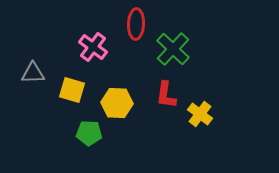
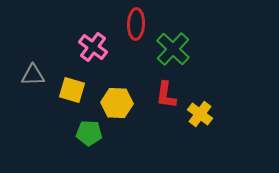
gray triangle: moved 2 px down
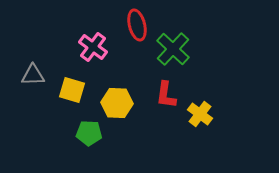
red ellipse: moved 1 px right, 1 px down; rotated 16 degrees counterclockwise
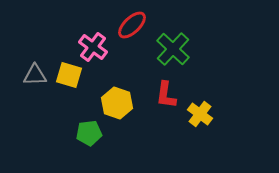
red ellipse: moved 5 px left; rotated 60 degrees clockwise
gray triangle: moved 2 px right
yellow square: moved 3 px left, 15 px up
yellow hexagon: rotated 16 degrees clockwise
green pentagon: rotated 10 degrees counterclockwise
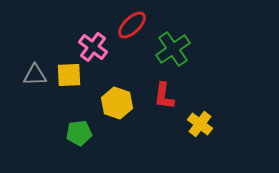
green cross: rotated 12 degrees clockwise
yellow square: rotated 20 degrees counterclockwise
red L-shape: moved 2 px left, 1 px down
yellow cross: moved 10 px down
green pentagon: moved 10 px left
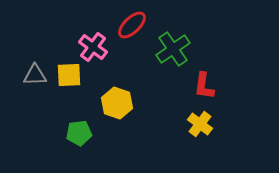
red L-shape: moved 40 px right, 10 px up
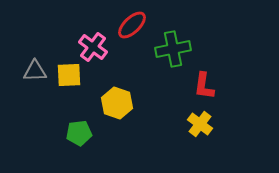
green cross: rotated 24 degrees clockwise
gray triangle: moved 4 px up
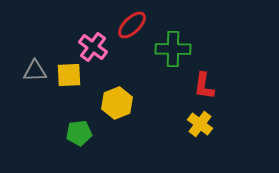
green cross: rotated 12 degrees clockwise
yellow hexagon: rotated 20 degrees clockwise
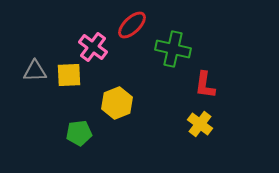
green cross: rotated 12 degrees clockwise
red L-shape: moved 1 px right, 1 px up
